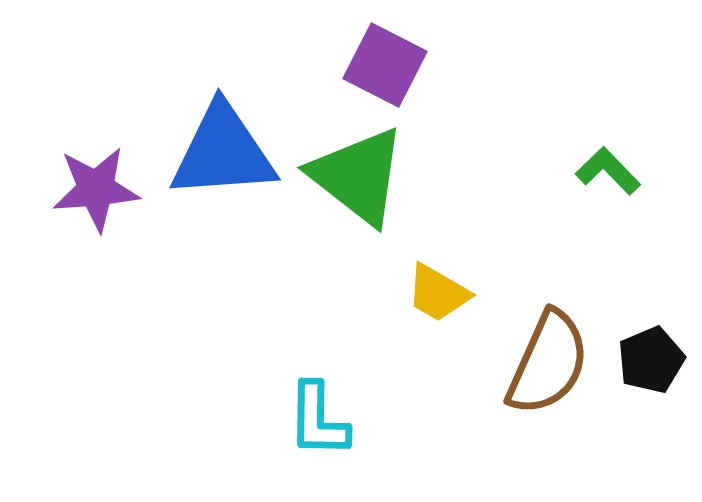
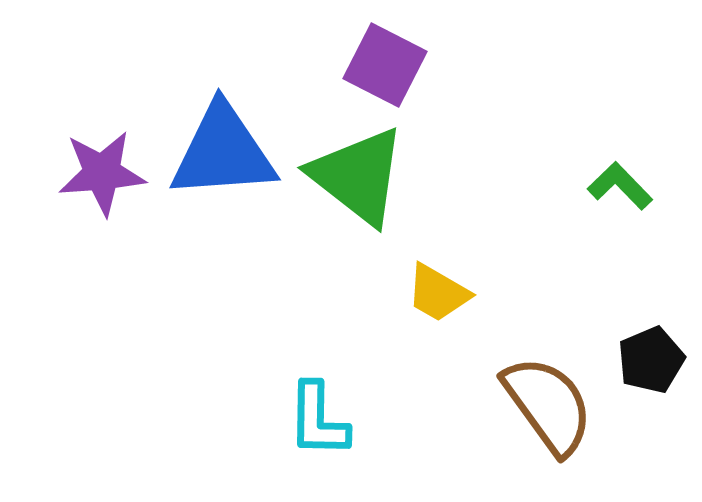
green L-shape: moved 12 px right, 15 px down
purple star: moved 6 px right, 16 px up
brown semicircle: moved 42 px down; rotated 60 degrees counterclockwise
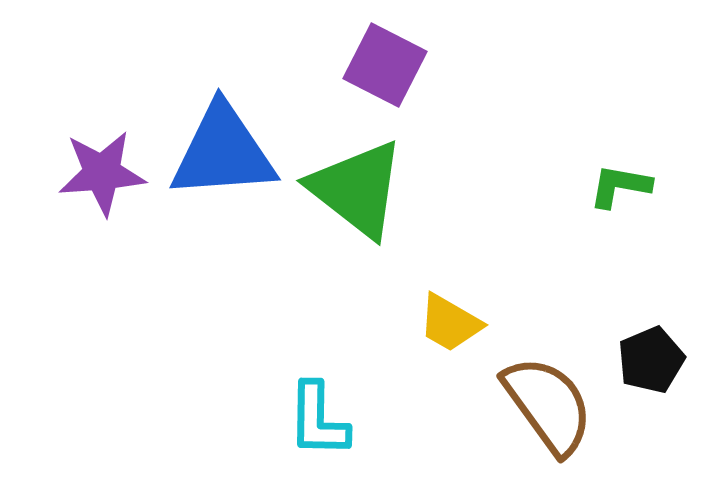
green triangle: moved 1 px left, 13 px down
green L-shape: rotated 36 degrees counterclockwise
yellow trapezoid: moved 12 px right, 30 px down
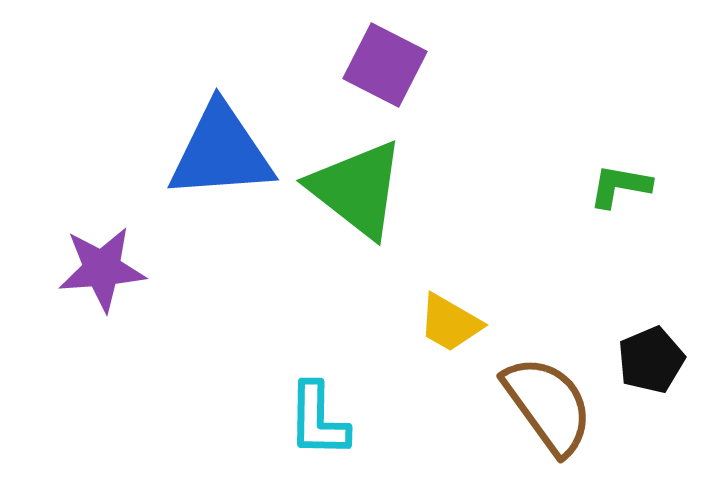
blue triangle: moved 2 px left
purple star: moved 96 px down
